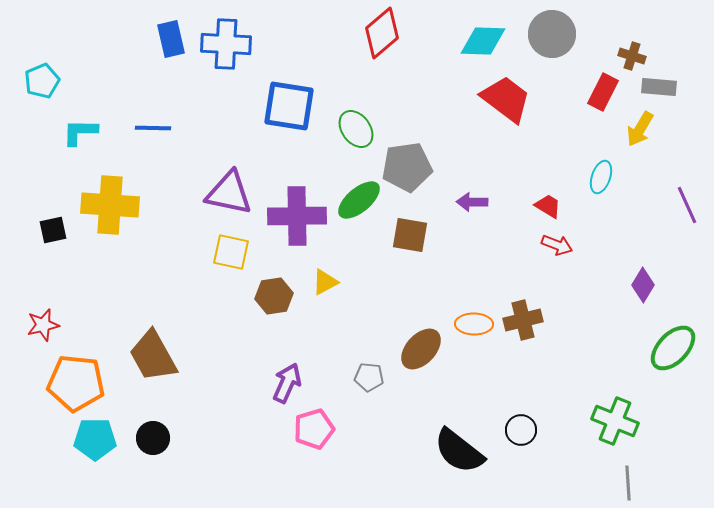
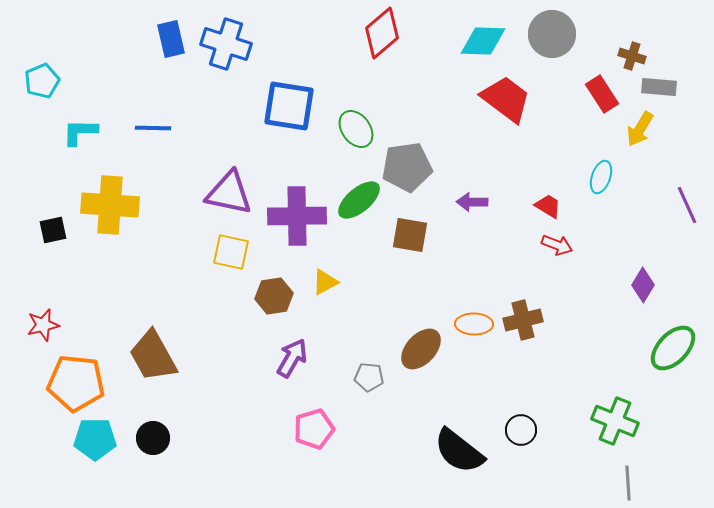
blue cross at (226, 44): rotated 15 degrees clockwise
red rectangle at (603, 92): moved 1 px left, 2 px down; rotated 60 degrees counterclockwise
purple arrow at (287, 383): moved 5 px right, 25 px up; rotated 6 degrees clockwise
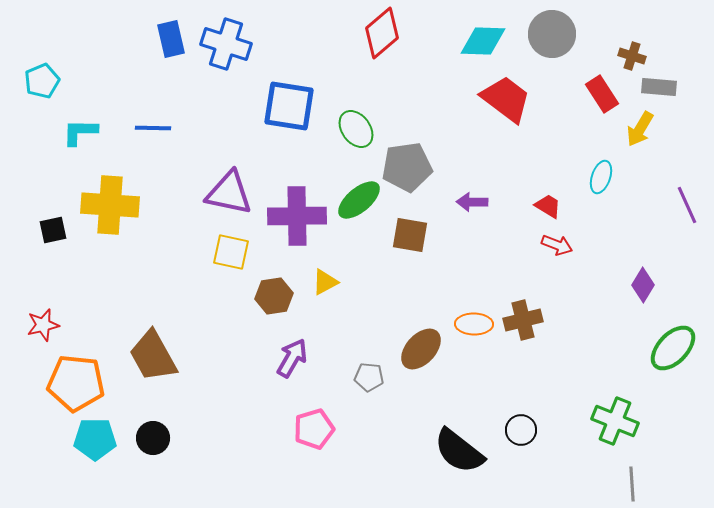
gray line at (628, 483): moved 4 px right, 1 px down
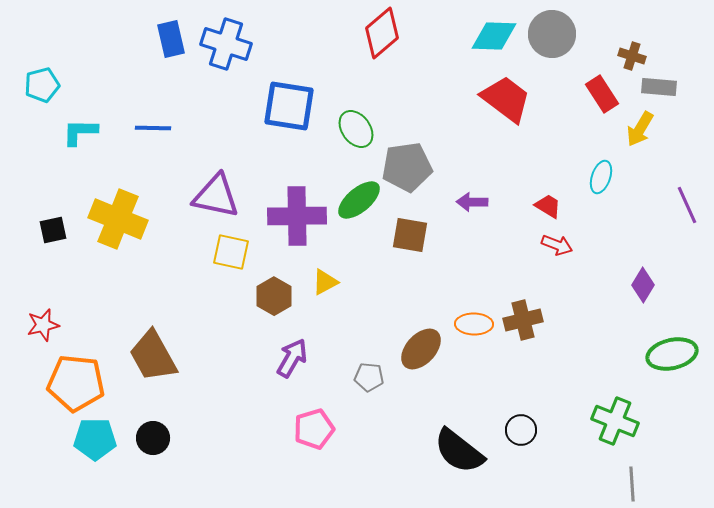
cyan diamond at (483, 41): moved 11 px right, 5 px up
cyan pentagon at (42, 81): moved 4 px down; rotated 8 degrees clockwise
purple triangle at (229, 193): moved 13 px left, 3 px down
yellow cross at (110, 205): moved 8 px right, 14 px down; rotated 18 degrees clockwise
brown hexagon at (274, 296): rotated 21 degrees counterclockwise
green ellipse at (673, 348): moved 1 px left, 6 px down; rotated 33 degrees clockwise
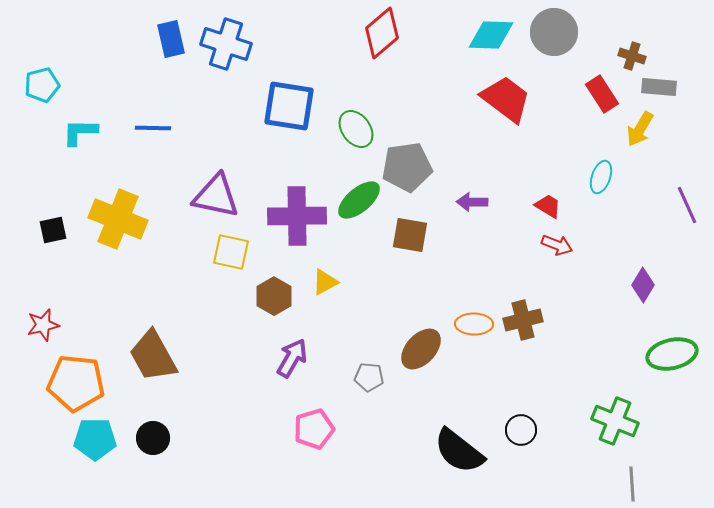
gray circle at (552, 34): moved 2 px right, 2 px up
cyan diamond at (494, 36): moved 3 px left, 1 px up
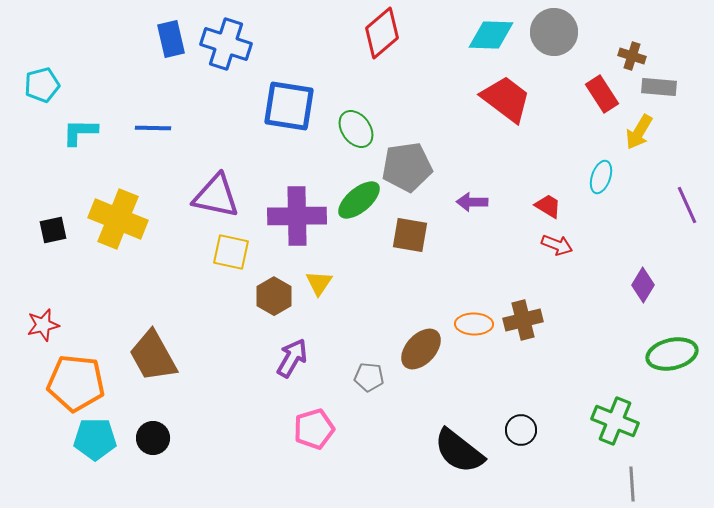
yellow arrow at (640, 129): moved 1 px left, 3 px down
yellow triangle at (325, 282): moved 6 px left, 1 px down; rotated 28 degrees counterclockwise
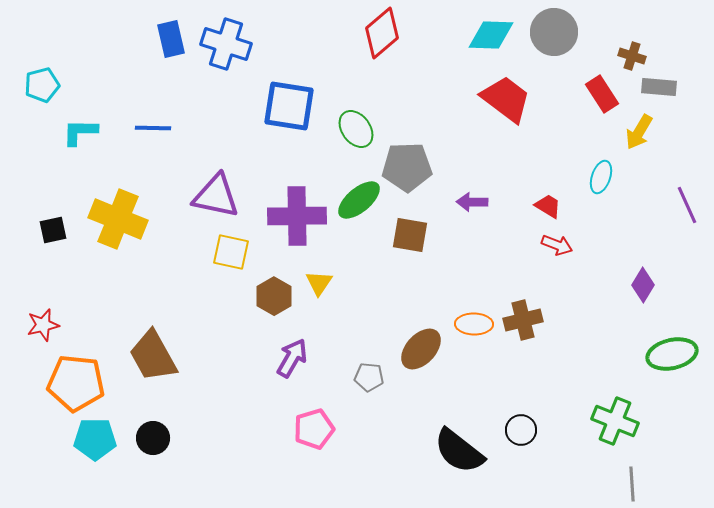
gray pentagon at (407, 167): rotated 6 degrees clockwise
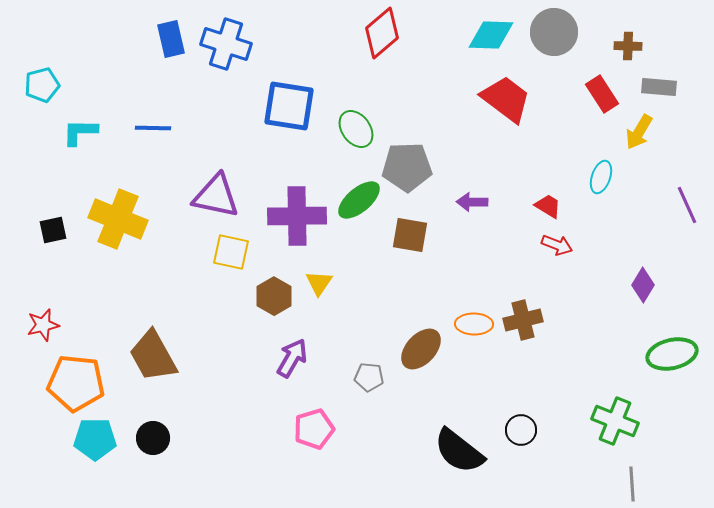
brown cross at (632, 56): moved 4 px left, 10 px up; rotated 16 degrees counterclockwise
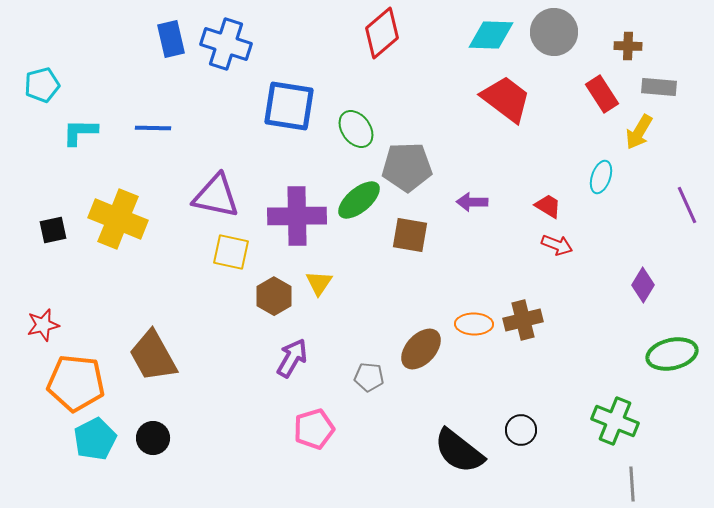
cyan pentagon at (95, 439): rotated 27 degrees counterclockwise
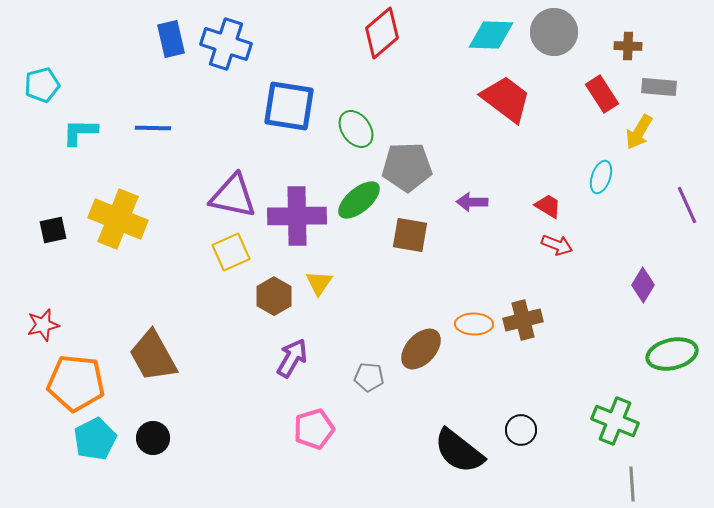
purple triangle at (216, 196): moved 17 px right
yellow square at (231, 252): rotated 36 degrees counterclockwise
